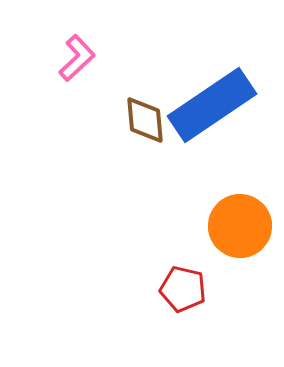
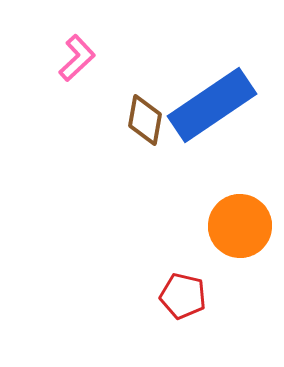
brown diamond: rotated 15 degrees clockwise
red pentagon: moved 7 px down
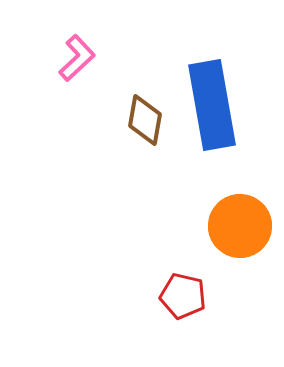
blue rectangle: rotated 66 degrees counterclockwise
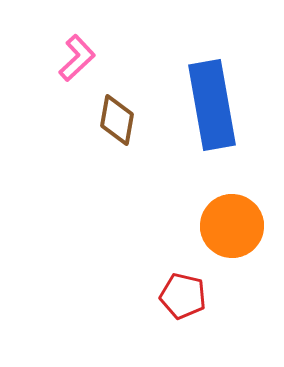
brown diamond: moved 28 px left
orange circle: moved 8 px left
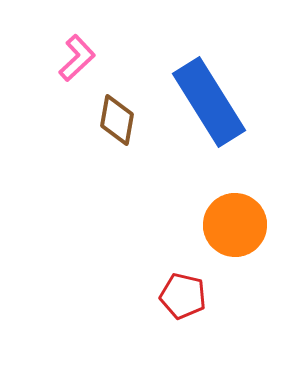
blue rectangle: moved 3 px left, 3 px up; rotated 22 degrees counterclockwise
orange circle: moved 3 px right, 1 px up
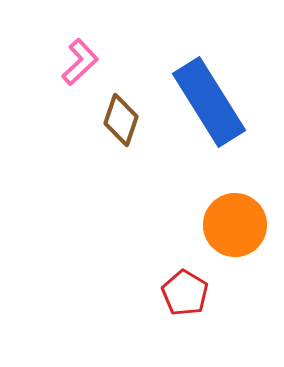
pink L-shape: moved 3 px right, 4 px down
brown diamond: moved 4 px right; rotated 9 degrees clockwise
red pentagon: moved 2 px right, 3 px up; rotated 18 degrees clockwise
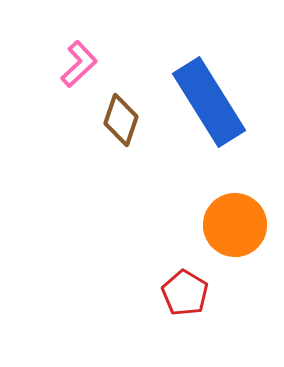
pink L-shape: moved 1 px left, 2 px down
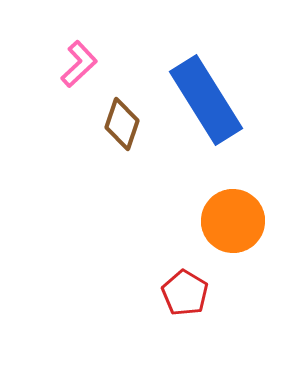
blue rectangle: moved 3 px left, 2 px up
brown diamond: moved 1 px right, 4 px down
orange circle: moved 2 px left, 4 px up
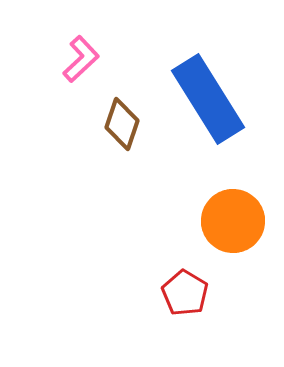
pink L-shape: moved 2 px right, 5 px up
blue rectangle: moved 2 px right, 1 px up
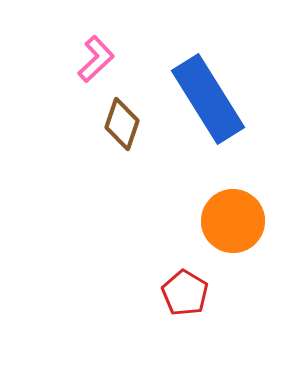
pink L-shape: moved 15 px right
